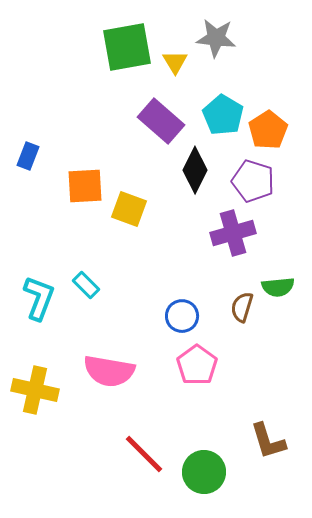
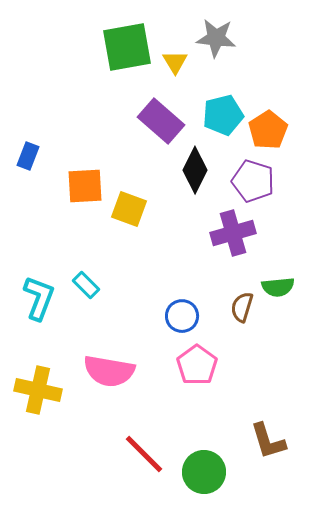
cyan pentagon: rotated 27 degrees clockwise
yellow cross: moved 3 px right
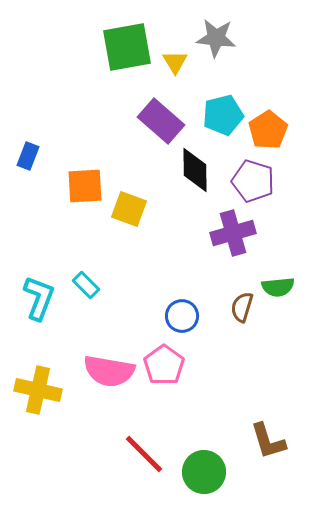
black diamond: rotated 27 degrees counterclockwise
pink pentagon: moved 33 px left
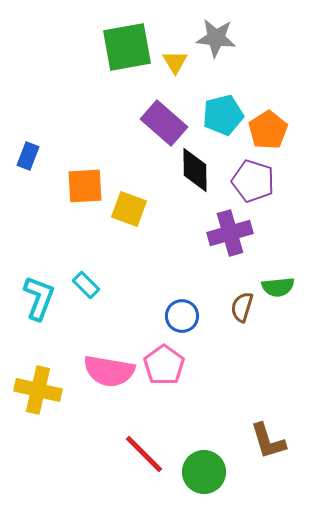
purple rectangle: moved 3 px right, 2 px down
purple cross: moved 3 px left
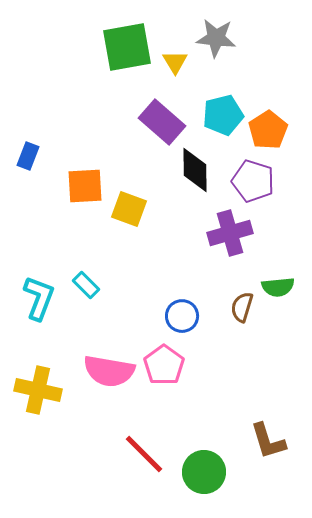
purple rectangle: moved 2 px left, 1 px up
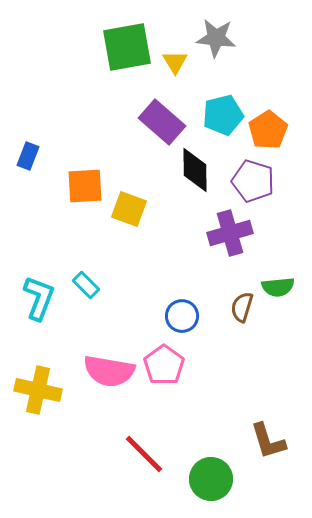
green circle: moved 7 px right, 7 px down
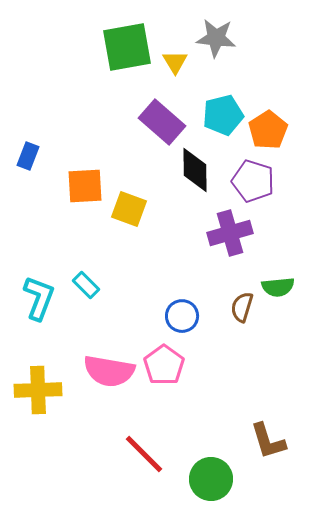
yellow cross: rotated 15 degrees counterclockwise
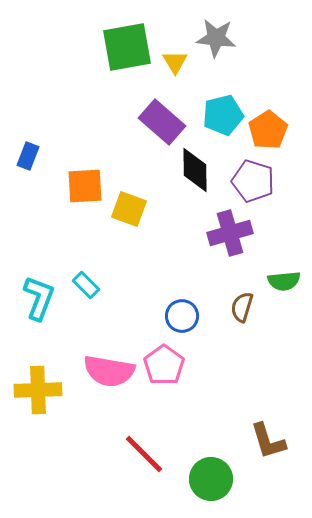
green semicircle: moved 6 px right, 6 px up
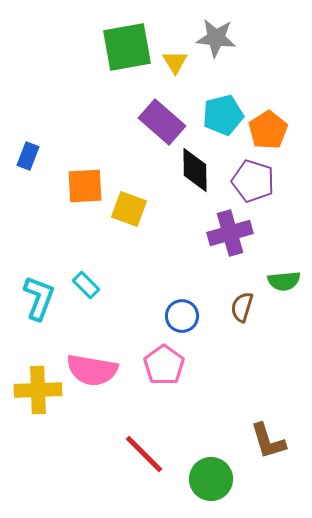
pink semicircle: moved 17 px left, 1 px up
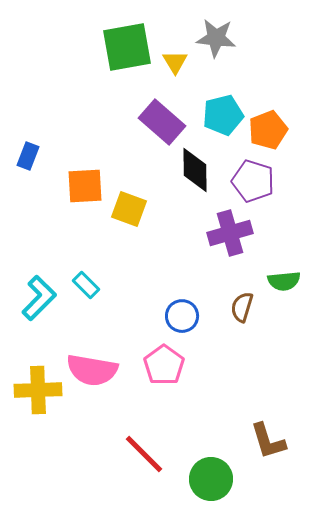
orange pentagon: rotated 12 degrees clockwise
cyan L-shape: rotated 24 degrees clockwise
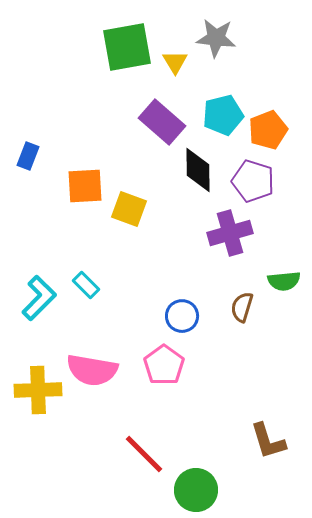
black diamond: moved 3 px right
green circle: moved 15 px left, 11 px down
